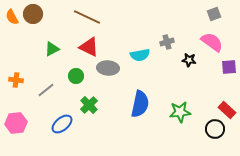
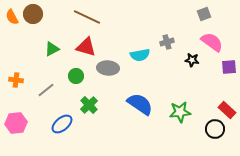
gray square: moved 10 px left
red triangle: moved 3 px left; rotated 10 degrees counterclockwise
black star: moved 3 px right
blue semicircle: rotated 68 degrees counterclockwise
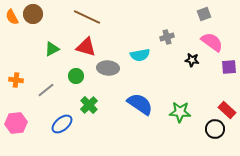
gray cross: moved 5 px up
green star: rotated 10 degrees clockwise
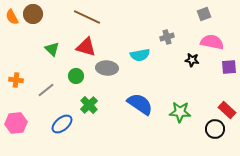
pink semicircle: rotated 25 degrees counterclockwise
green triangle: rotated 49 degrees counterclockwise
gray ellipse: moved 1 px left
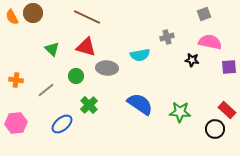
brown circle: moved 1 px up
pink semicircle: moved 2 px left
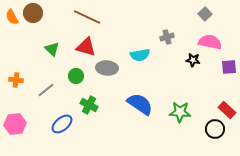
gray square: moved 1 px right; rotated 24 degrees counterclockwise
black star: moved 1 px right
green cross: rotated 18 degrees counterclockwise
pink hexagon: moved 1 px left, 1 px down
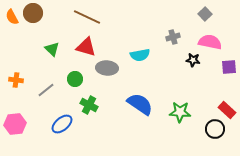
gray cross: moved 6 px right
green circle: moved 1 px left, 3 px down
